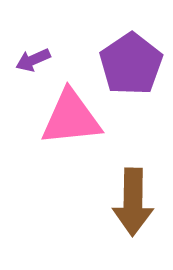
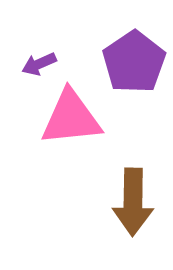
purple arrow: moved 6 px right, 4 px down
purple pentagon: moved 3 px right, 2 px up
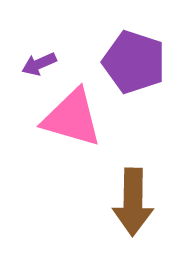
purple pentagon: rotated 20 degrees counterclockwise
pink triangle: moved 1 px right; rotated 22 degrees clockwise
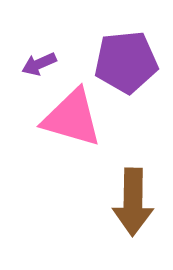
purple pentagon: moved 8 px left; rotated 24 degrees counterclockwise
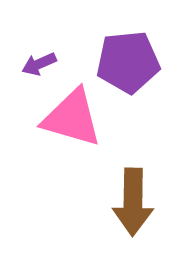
purple pentagon: moved 2 px right
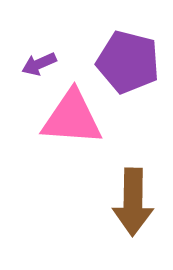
purple pentagon: rotated 20 degrees clockwise
pink triangle: rotated 12 degrees counterclockwise
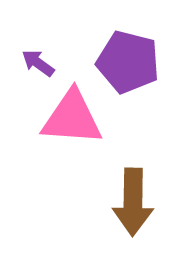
purple arrow: moved 1 px left, 1 px up; rotated 60 degrees clockwise
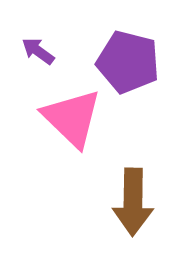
purple arrow: moved 12 px up
pink triangle: rotated 40 degrees clockwise
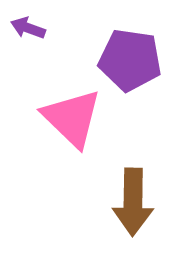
purple arrow: moved 10 px left, 23 px up; rotated 16 degrees counterclockwise
purple pentagon: moved 2 px right, 2 px up; rotated 6 degrees counterclockwise
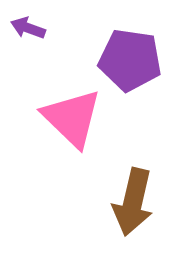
brown arrow: rotated 12 degrees clockwise
